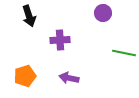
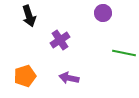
purple cross: rotated 30 degrees counterclockwise
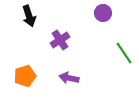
green line: rotated 45 degrees clockwise
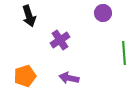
green line: rotated 30 degrees clockwise
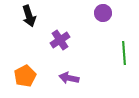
orange pentagon: rotated 10 degrees counterclockwise
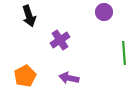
purple circle: moved 1 px right, 1 px up
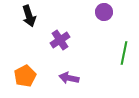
green line: rotated 15 degrees clockwise
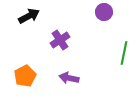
black arrow: rotated 100 degrees counterclockwise
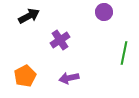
purple arrow: rotated 24 degrees counterclockwise
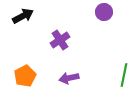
black arrow: moved 6 px left
green line: moved 22 px down
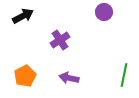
purple arrow: rotated 24 degrees clockwise
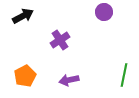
purple arrow: moved 2 px down; rotated 24 degrees counterclockwise
